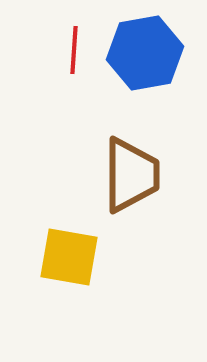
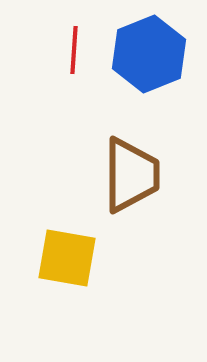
blue hexagon: moved 4 px right, 1 px down; rotated 12 degrees counterclockwise
yellow square: moved 2 px left, 1 px down
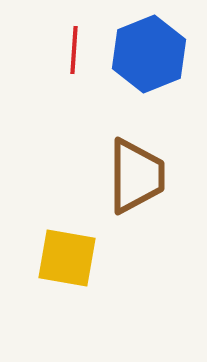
brown trapezoid: moved 5 px right, 1 px down
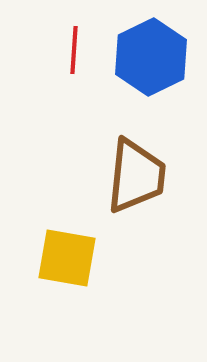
blue hexagon: moved 2 px right, 3 px down; rotated 4 degrees counterclockwise
brown trapezoid: rotated 6 degrees clockwise
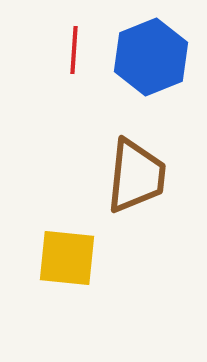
blue hexagon: rotated 4 degrees clockwise
yellow square: rotated 4 degrees counterclockwise
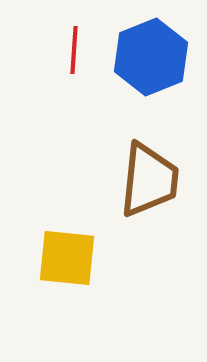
brown trapezoid: moved 13 px right, 4 px down
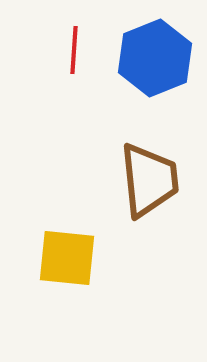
blue hexagon: moved 4 px right, 1 px down
brown trapezoid: rotated 12 degrees counterclockwise
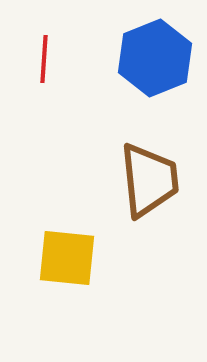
red line: moved 30 px left, 9 px down
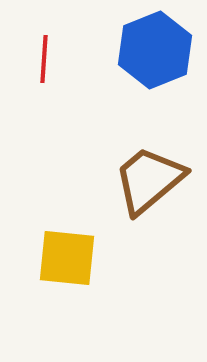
blue hexagon: moved 8 px up
brown trapezoid: rotated 124 degrees counterclockwise
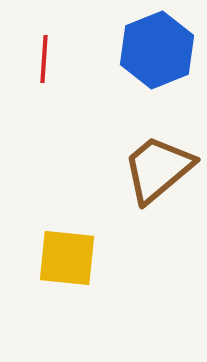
blue hexagon: moved 2 px right
brown trapezoid: moved 9 px right, 11 px up
